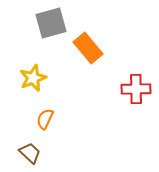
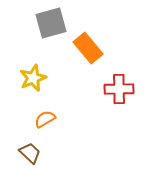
red cross: moved 17 px left
orange semicircle: rotated 35 degrees clockwise
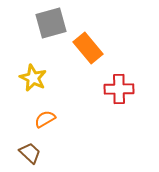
yellow star: rotated 24 degrees counterclockwise
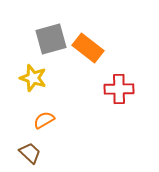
gray square: moved 16 px down
orange rectangle: rotated 12 degrees counterclockwise
yellow star: rotated 8 degrees counterclockwise
orange semicircle: moved 1 px left, 1 px down
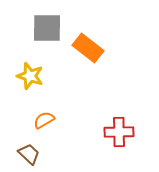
gray square: moved 4 px left, 11 px up; rotated 16 degrees clockwise
yellow star: moved 3 px left, 2 px up
red cross: moved 43 px down
brown trapezoid: moved 1 px left, 1 px down
